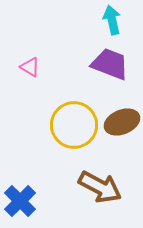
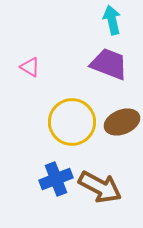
purple trapezoid: moved 1 px left
yellow circle: moved 2 px left, 3 px up
blue cross: moved 36 px right, 22 px up; rotated 24 degrees clockwise
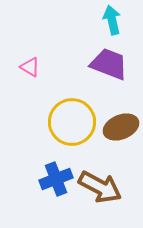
brown ellipse: moved 1 px left, 5 px down
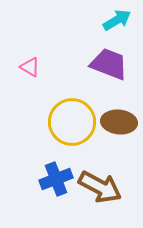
cyan arrow: moved 5 px right; rotated 72 degrees clockwise
brown ellipse: moved 2 px left, 5 px up; rotated 28 degrees clockwise
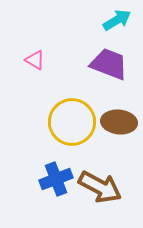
pink triangle: moved 5 px right, 7 px up
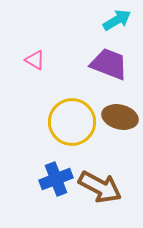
brown ellipse: moved 1 px right, 5 px up; rotated 8 degrees clockwise
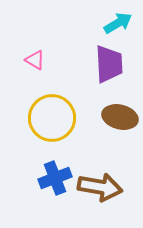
cyan arrow: moved 1 px right, 3 px down
purple trapezoid: rotated 66 degrees clockwise
yellow circle: moved 20 px left, 4 px up
blue cross: moved 1 px left, 1 px up
brown arrow: rotated 18 degrees counterclockwise
